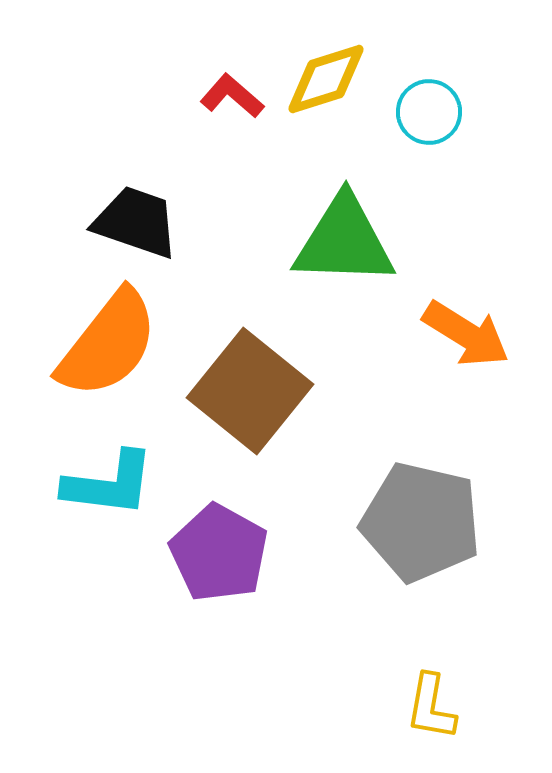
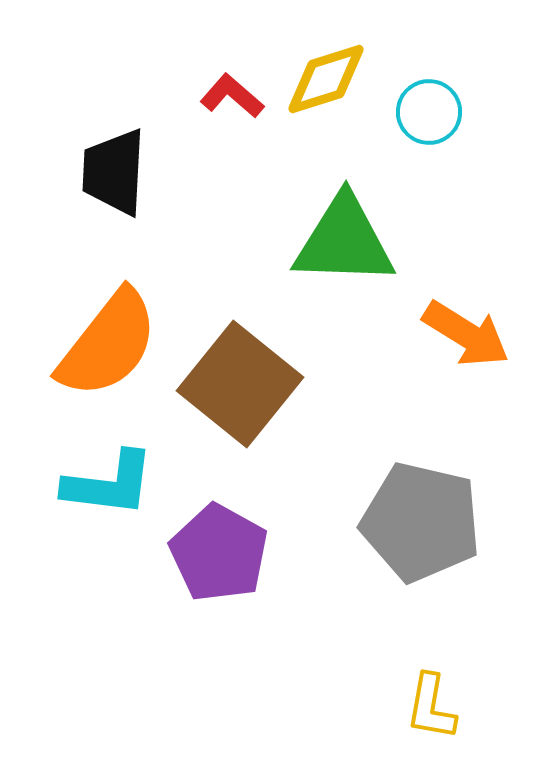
black trapezoid: moved 22 px left, 50 px up; rotated 106 degrees counterclockwise
brown square: moved 10 px left, 7 px up
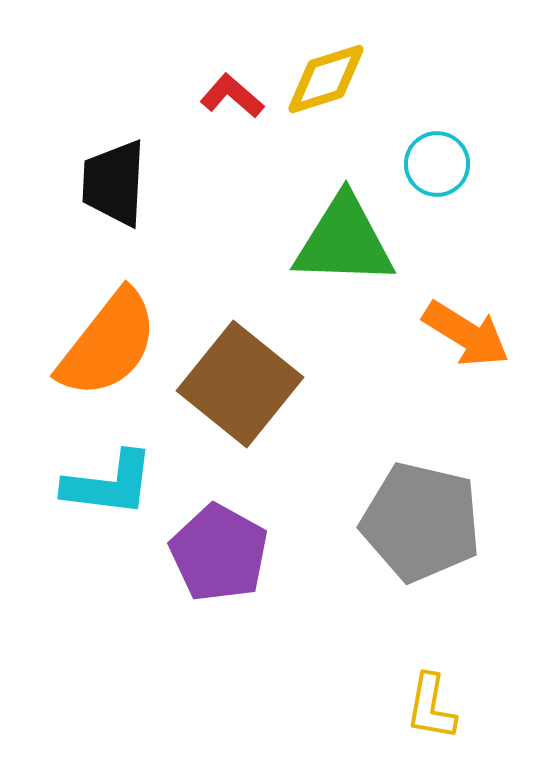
cyan circle: moved 8 px right, 52 px down
black trapezoid: moved 11 px down
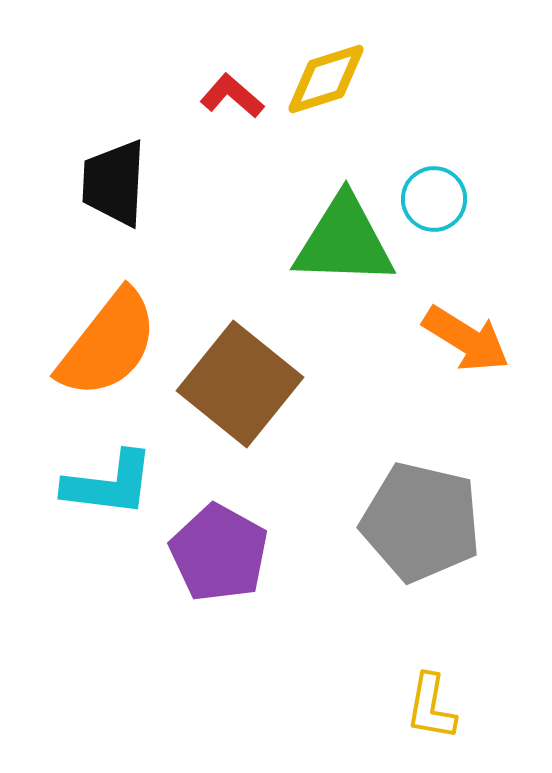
cyan circle: moved 3 px left, 35 px down
orange arrow: moved 5 px down
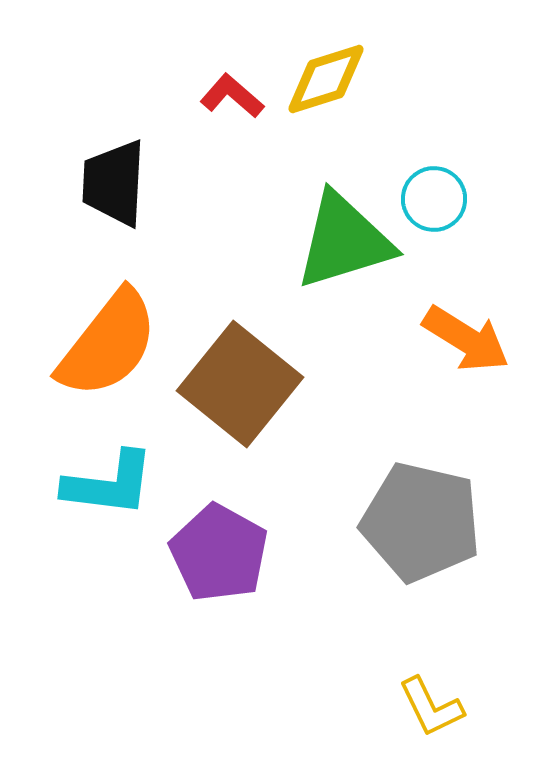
green triangle: rotated 19 degrees counterclockwise
yellow L-shape: rotated 36 degrees counterclockwise
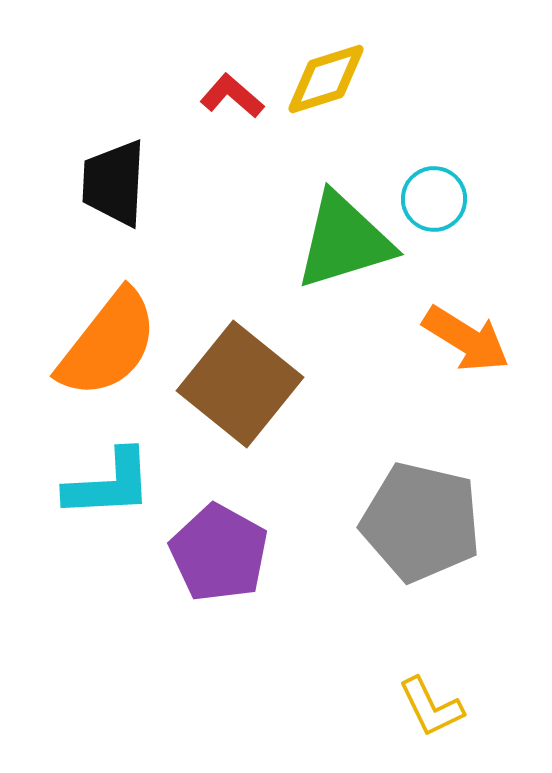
cyan L-shape: rotated 10 degrees counterclockwise
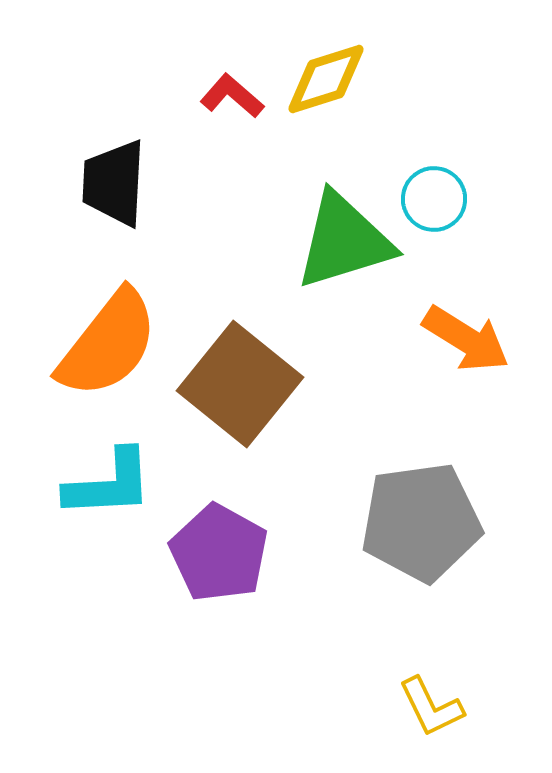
gray pentagon: rotated 21 degrees counterclockwise
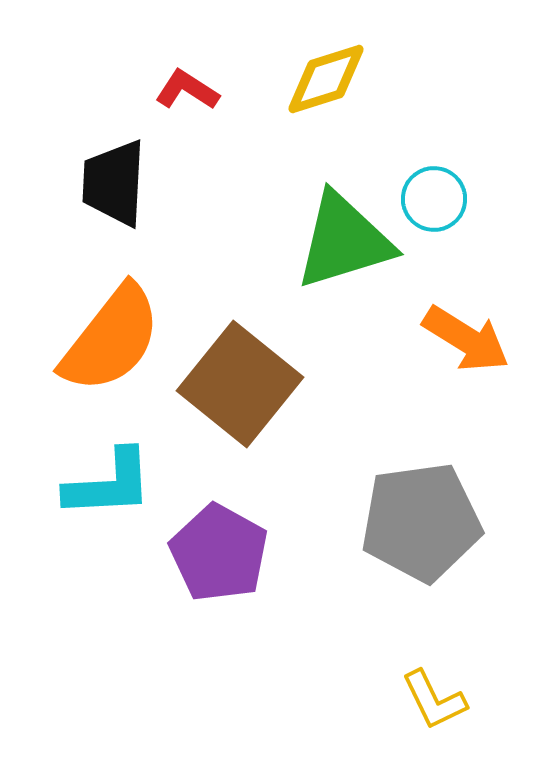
red L-shape: moved 45 px left, 6 px up; rotated 8 degrees counterclockwise
orange semicircle: moved 3 px right, 5 px up
yellow L-shape: moved 3 px right, 7 px up
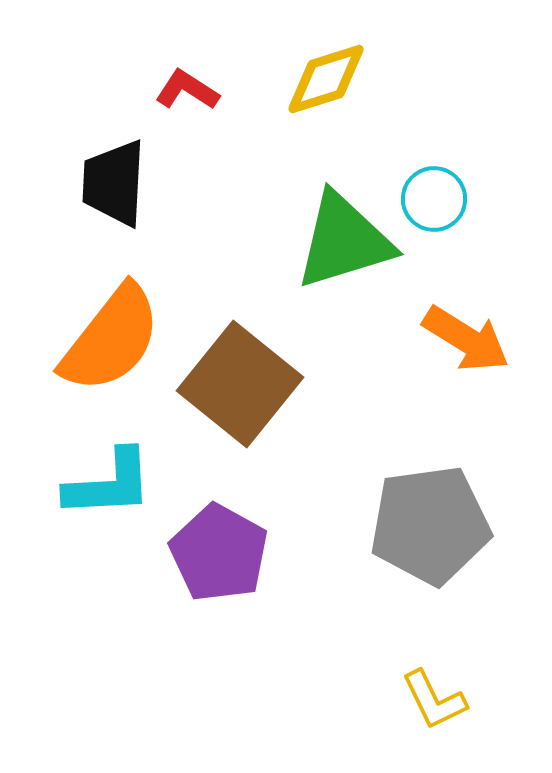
gray pentagon: moved 9 px right, 3 px down
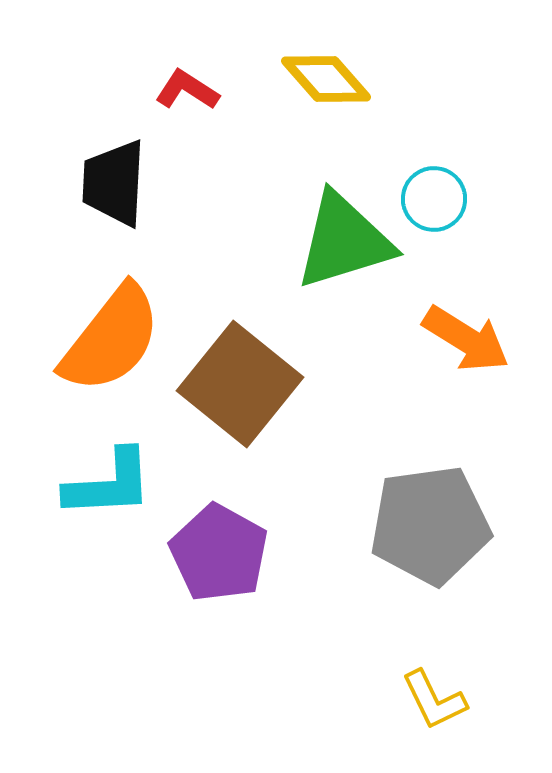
yellow diamond: rotated 66 degrees clockwise
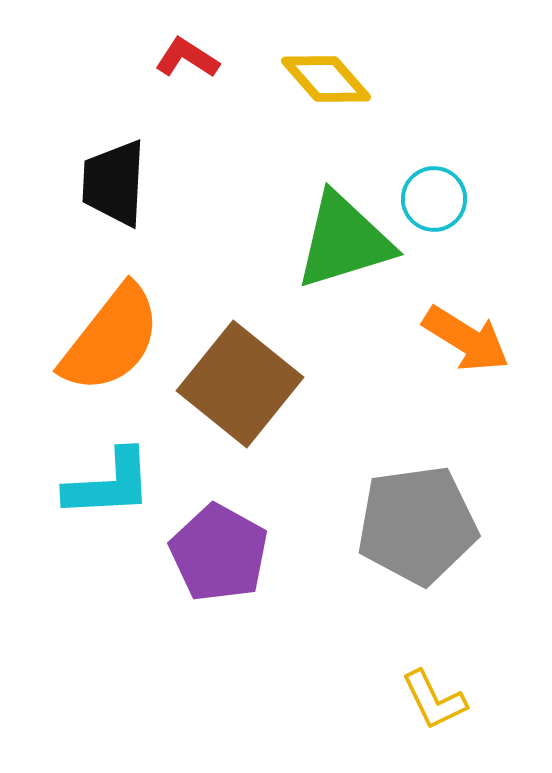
red L-shape: moved 32 px up
gray pentagon: moved 13 px left
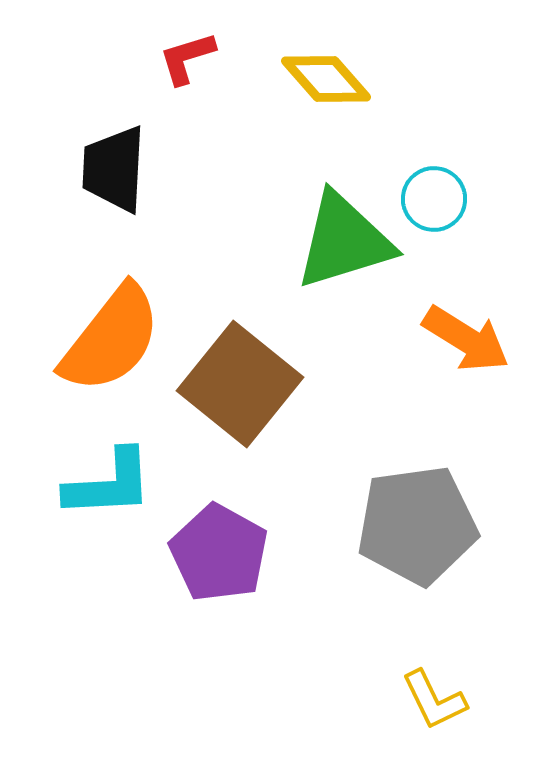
red L-shape: rotated 50 degrees counterclockwise
black trapezoid: moved 14 px up
